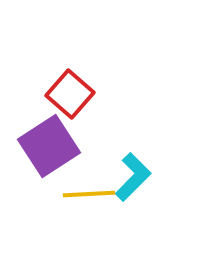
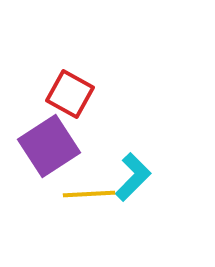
red square: rotated 12 degrees counterclockwise
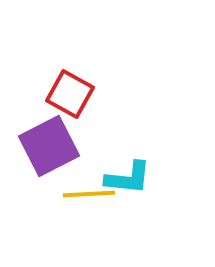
purple square: rotated 6 degrees clockwise
cyan L-shape: moved 5 px left, 1 px down; rotated 51 degrees clockwise
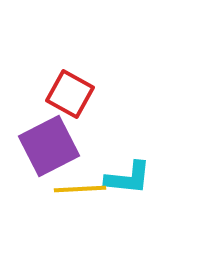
yellow line: moved 9 px left, 5 px up
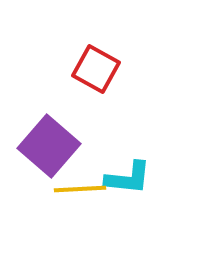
red square: moved 26 px right, 25 px up
purple square: rotated 22 degrees counterclockwise
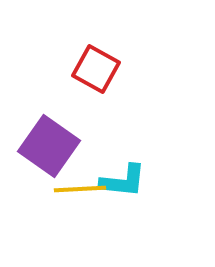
purple square: rotated 6 degrees counterclockwise
cyan L-shape: moved 5 px left, 3 px down
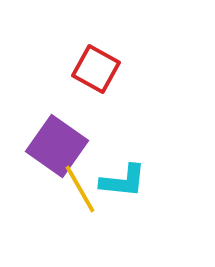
purple square: moved 8 px right
yellow line: rotated 63 degrees clockwise
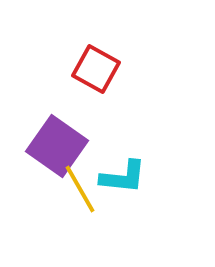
cyan L-shape: moved 4 px up
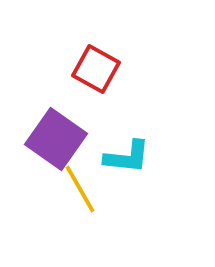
purple square: moved 1 px left, 7 px up
cyan L-shape: moved 4 px right, 20 px up
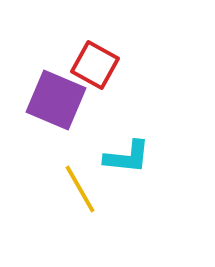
red square: moved 1 px left, 4 px up
purple square: moved 39 px up; rotated 12 degrees counterclockwise
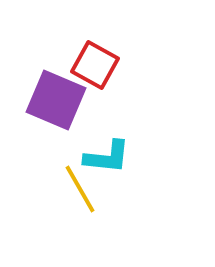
cyan L-shape: moved 20 px left
